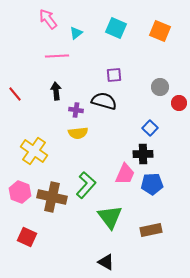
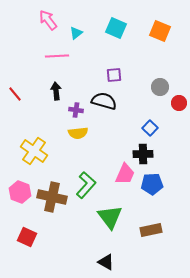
pink arrow: moved 1 px down
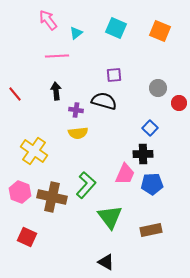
gray circle: moved 2 px left, 1 px down
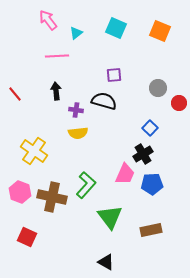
black cross: rotated 30 degrees counterclockwise
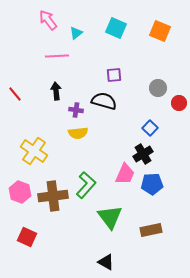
brown cross: moved 1 px right, 1 px up; rotated 20 degrees counterclockwise
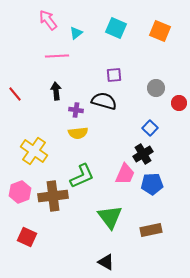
gray circle: moved 2 px left
green L-shape: moved 4 px left, 9 px up; rotated 24 degrees clockwise
pink hexagon: rotated 20 degrees clockwise
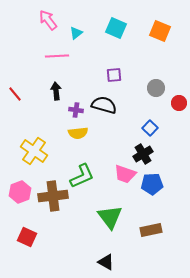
black semicircle: moved 4 px down
pink trapezoid: rotated 85 degrees clockwise
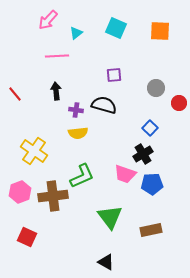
pink arrow: rotated 100 degrees counterclockwise
orange square: rotated 20 degrees counterclockwise
